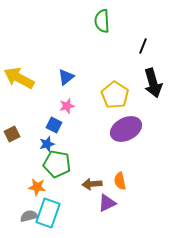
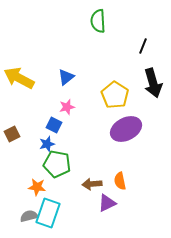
green semicircle: moved 4 px left
pink star: moved 1 px down
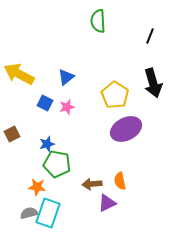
black line: moved 7 px right, 10 px up
yellow arrow: moved 4 px up
blue square: moved 9 px left, 22 px up
gray semicircle: moved 3 px up
